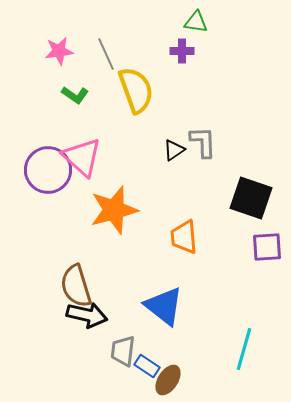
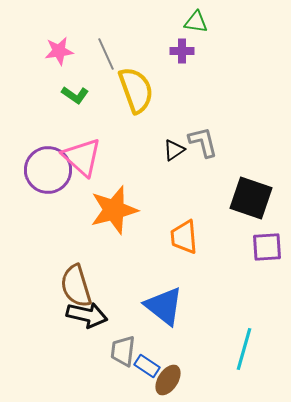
gray L-shape: rotated 12 degrees counterclockwise
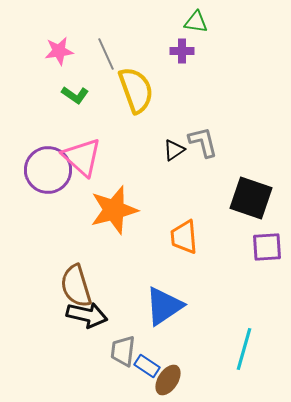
blue triangle: rotated 48 degrees clockwise
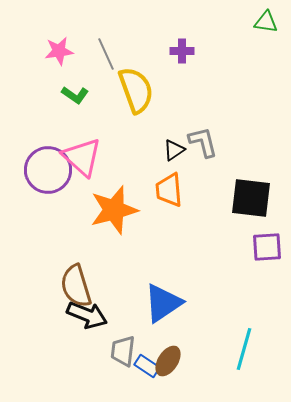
green triangle: moved 70 px right
black square: rotated 12 degrees counterclockwise
orange trapezoid: moved 15 px left, 47 px up
blue triangle: moved 1 px left, 3 px up
black arrow: rotated 9 degrees clockwise
brown ellipse: moved 19 px up
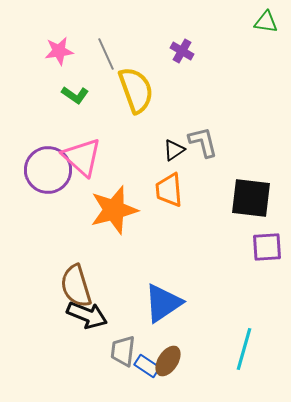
purple cross: rotated 30 degrees clockwise
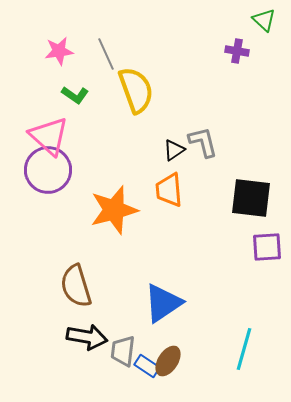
green triangle: moved 2 px left, 2 px up; rotated 35 degrees clockwise
purple cross: moved 55 px right; rotated 20 degrees counterclockwise
pink triangle: moved 33 px left, 21 px up
black arrow: moved 22 px down; rotated 12 degrees counterclockwise
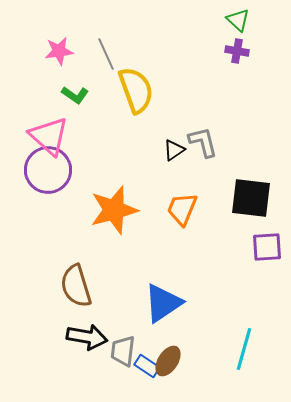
green triangle: moved 26 px left
orange trapezoid: moved 13 px right, 19 px down; rotated 27 degrees clockwise
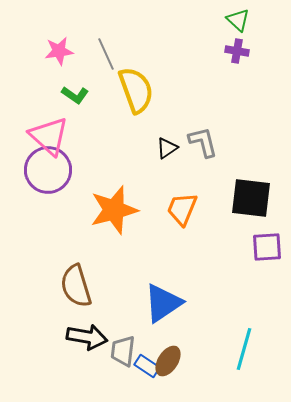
black triangle: moved 7 px left, 2 px up
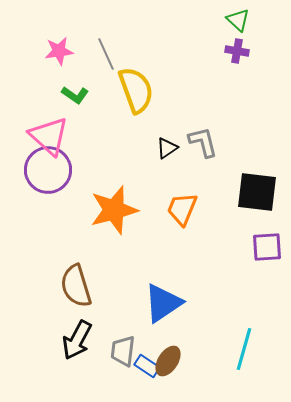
black square: moved 6 px right, 6 px up
black arrow: moved 10 px left, 3 px down; rotated 108 degrees clockwise
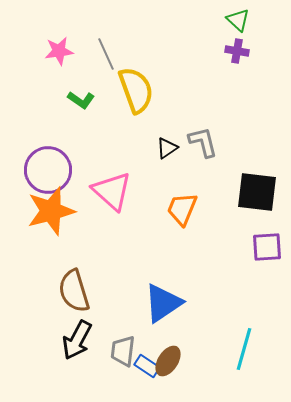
green L-shape: moved 6 px right, 5 px down
pink triangle: moved 63 px right, 55 px down
orange star: moved 63 px left, 1 px down
brown semicircle: moved 2 px left, 5 px down
